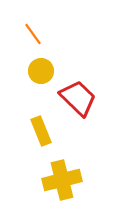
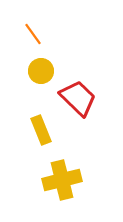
yellow rectangle: moved 1 px up
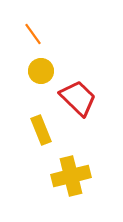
yellow cross: moved 9 px right, 4 px up
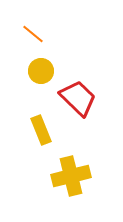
orange line: rotated 15 degrees counterclockwise
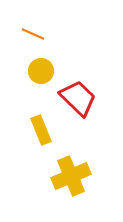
orange line: rotated 15 degrees counterclockwise
yellow cross: rotated 9 degrees counterclockwise
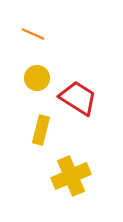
yellow circle: moved 4 px left, 7 px down
red trapezoid: rotated 12 degrees counterclockwise
yellow rectangle: rotated 36 degrees clockwise
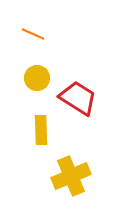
yellow rectangle: rotated 16 degrees counterclockwise
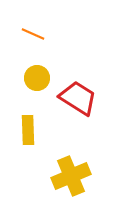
yellow rectangle: moved 13 px left
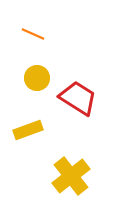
yellow rectangle: rotated 72 degrees clockwise
yellow cross: rotated 15 degrees counterclockwise
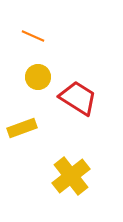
orange line: moved 2 px down
yellow circle: moved 1 px right, 1 px up
yellow rectangle: moved 6 px left, 2 px up
